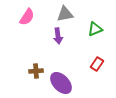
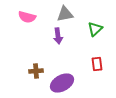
pink semicircle: rotated 72 degrees clockwise
green triangle: rotated 21 degrees counterclockwise
red rectangle: rotated 40 degrees counterclockwise
purple ellipse: moved 1 px right; rotated 75 degrees counterclockwise
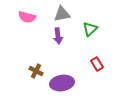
gray triangle: moved 3 px left
green triangle: moved 5 px left
red rectangle: rotated 24 degrees counterclockwise
brown cross: rotated 32 degrees clockwise
purple ellipse: rotated 20 degrees clockwise
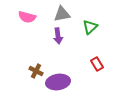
green triangle: moved 2 px up
purple ellipse: moved 4 px left, 1 px up
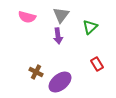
gray triangle: moved 1 px left, 1 px down; rotated 42 degrees counterclockwise
brown cross: moved 1 px down
purple ellipse: moved 2 px right; rotated 30 degrees counterclockwise
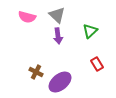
gray triangle: moved 4 px left; rotated 24 degrees counterclockwise
green triangle: moved 4 px down
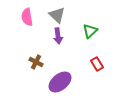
pink semicircle: rotated 66 degrees clockwise
brown cross: moved 10 px up
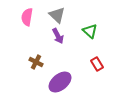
pink semicircle: rotated 18 degrees clockwise
green triangle: rotated 35 degrees counterclockwise
purple arrow: rotated 21 degrees counterclockwise
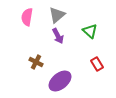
gray triangle: rotated 36 degrees clockwise
purple ellipse: moved 1 px up
